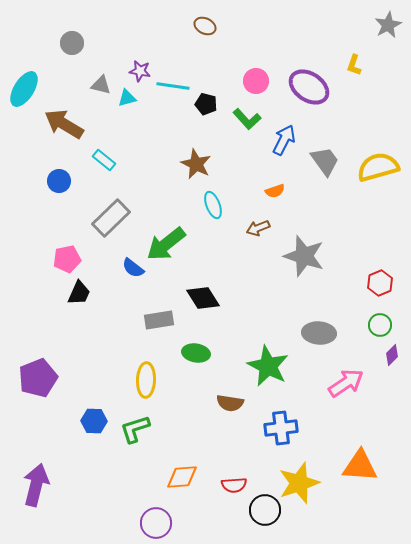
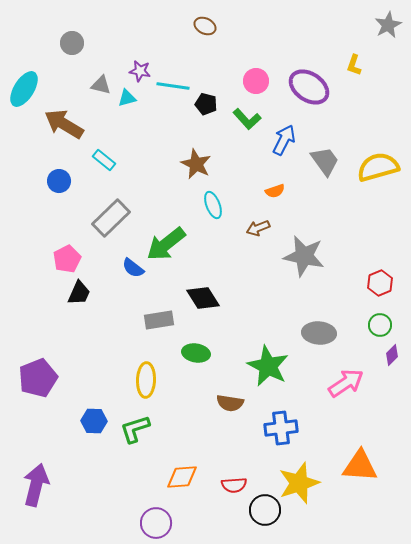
gray star at (304, 256): rotated 6 degrees counterclockwise
pink pentagon at (67, 259): rotated 16 degrees counterclockwise
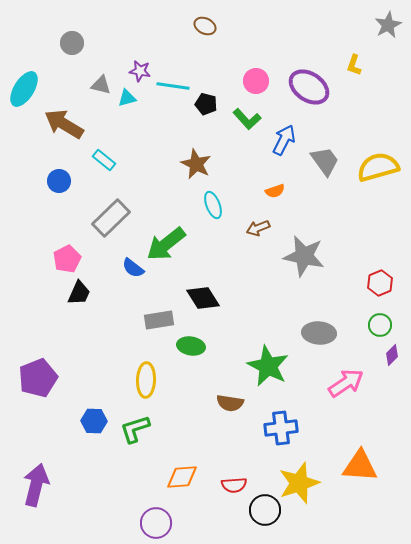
green ellipse at (196, 353): moved 5 px left, 7 px up
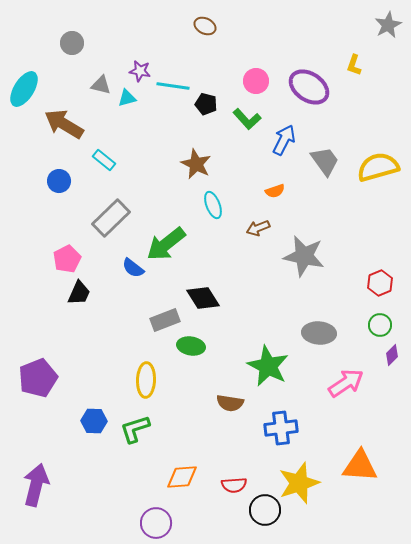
gray rectangle at (159, 320): moved 6 px right; rotated 12 degrees counterclockwise
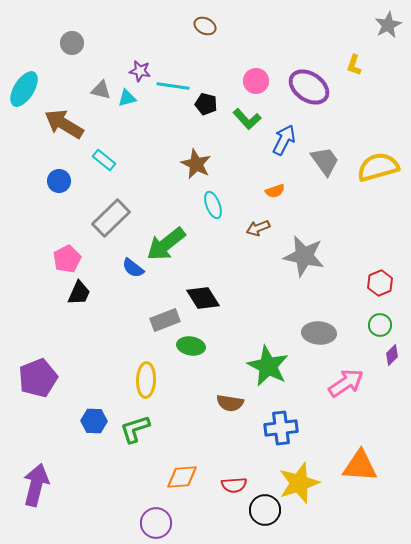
gray triangle at (101, 85): moved 5 px down
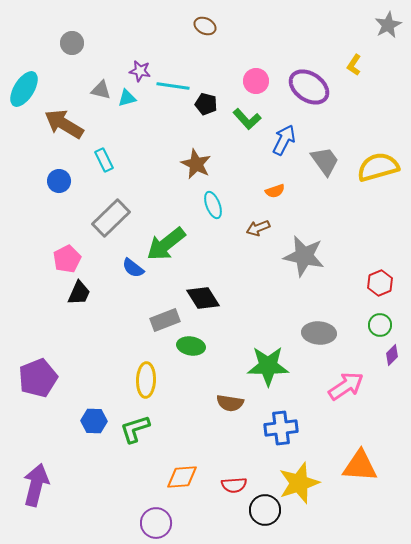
yellow L-shape at (354, 65): rotated 15 degrees clockwise
cyan rectangle at (104, 160): rotated 25 degrees clockwise
green star at (268, 366): rotated 27 degrees counterclockwise
pink arrow at (346, 383): moved 3 px down
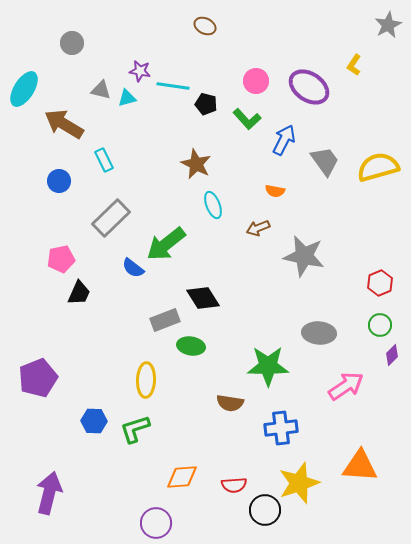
orange semicircle at (275, 191): rotated 30 degrees clockwise
pink pentagon at (67, 259): moved 6 px left; rotated 16 degrees clockwise
purple arrow at (36, 485): moved 13 px right, 8 px down
